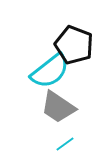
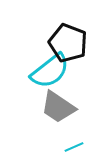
black pentagon: moved 6 px left, 2 px up
cyan line: moved 9 px right, 3 px down; rotated 12 degrees clockwise
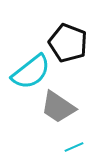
cyan semicircle: moved 19 px left, 1 px down
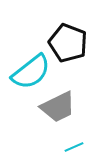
gray trapezoid: rotated 60 degrees counterclockwise
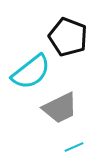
black pentagon: moved 6 px up
gray trapezoid: moved 2 px right, 1 px down
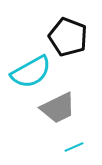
cyan semicircle: rotated 9 degrees clockwise
gray trapezoid: moved 2 px left
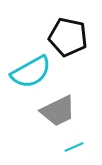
black pentagon: rotated 9 degrees counterclockwise
gray trapezoid: moved 3 px down
